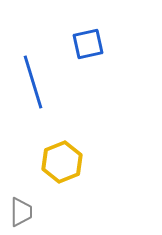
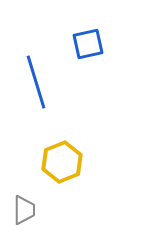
blue line: moved 3 px right
gray trapezoid: moved 3 px right, 2 px up
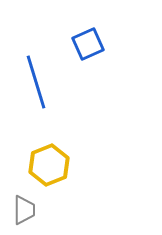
blue square: rotated 12 degrees counterclockwise
yellow hexagon: moved 13 px left, 3 px down
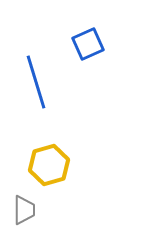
yellow hexagon: rotated 6 degrees clockwise
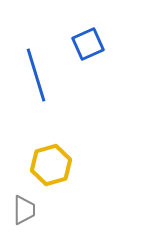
blue line: moved 7 px up
yellow hexagon: moved 2 px right
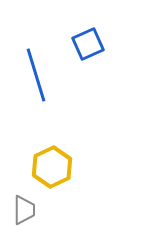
yellow hexagon: moved 1 px right, 2 px down; rotated 9 degrees counterclockwise
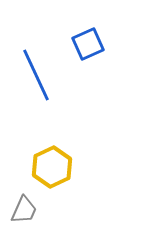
blue line: rotated 8 degrees counterclockwise
gray trapezoid: rotated 24 degrees clockwise
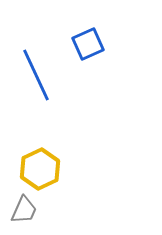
yellow hexagon: moved 12 px left, 2 px down
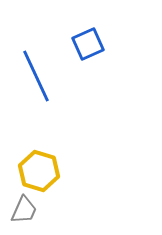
blue line: moved 1 px down
yellow hexagon: moved 1 px left, 2 px down; rotated 18 degrees counterclockwise
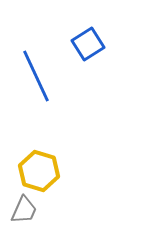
blue square: rotated 8 degrees counterclockwise
